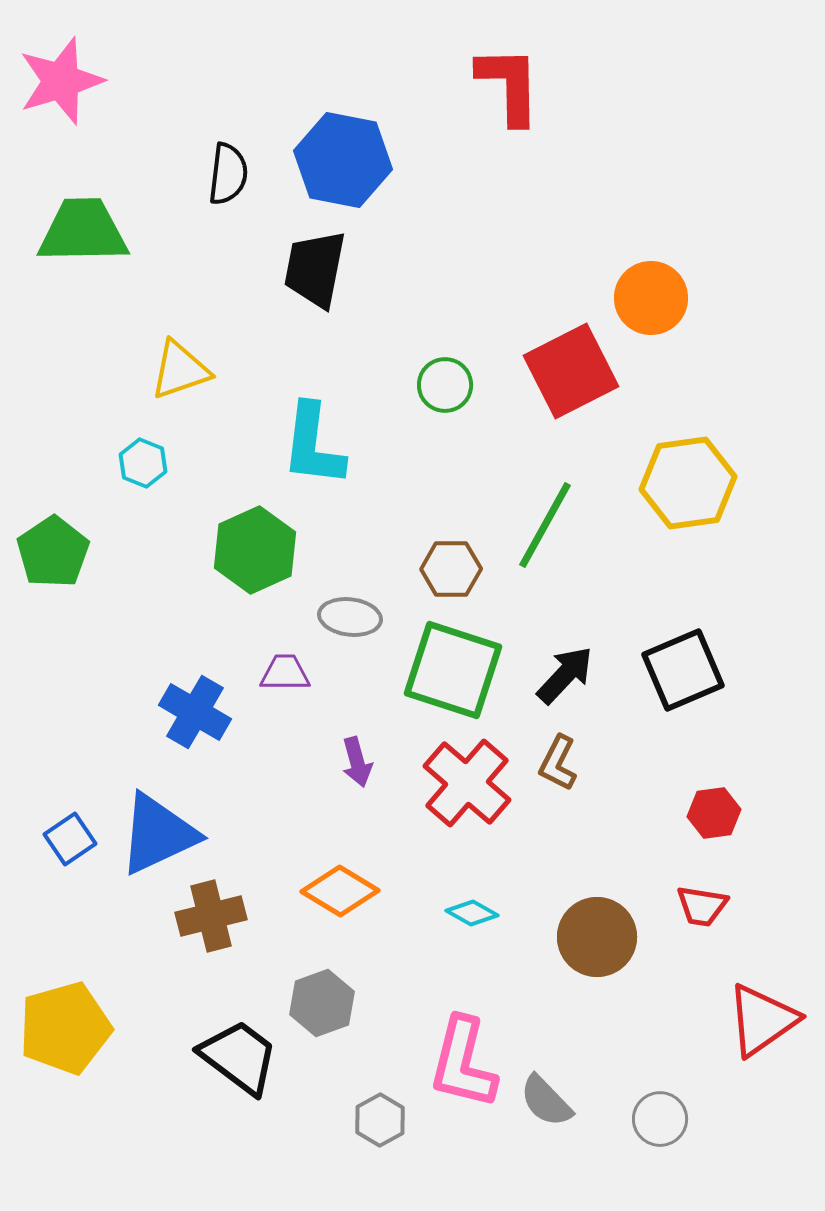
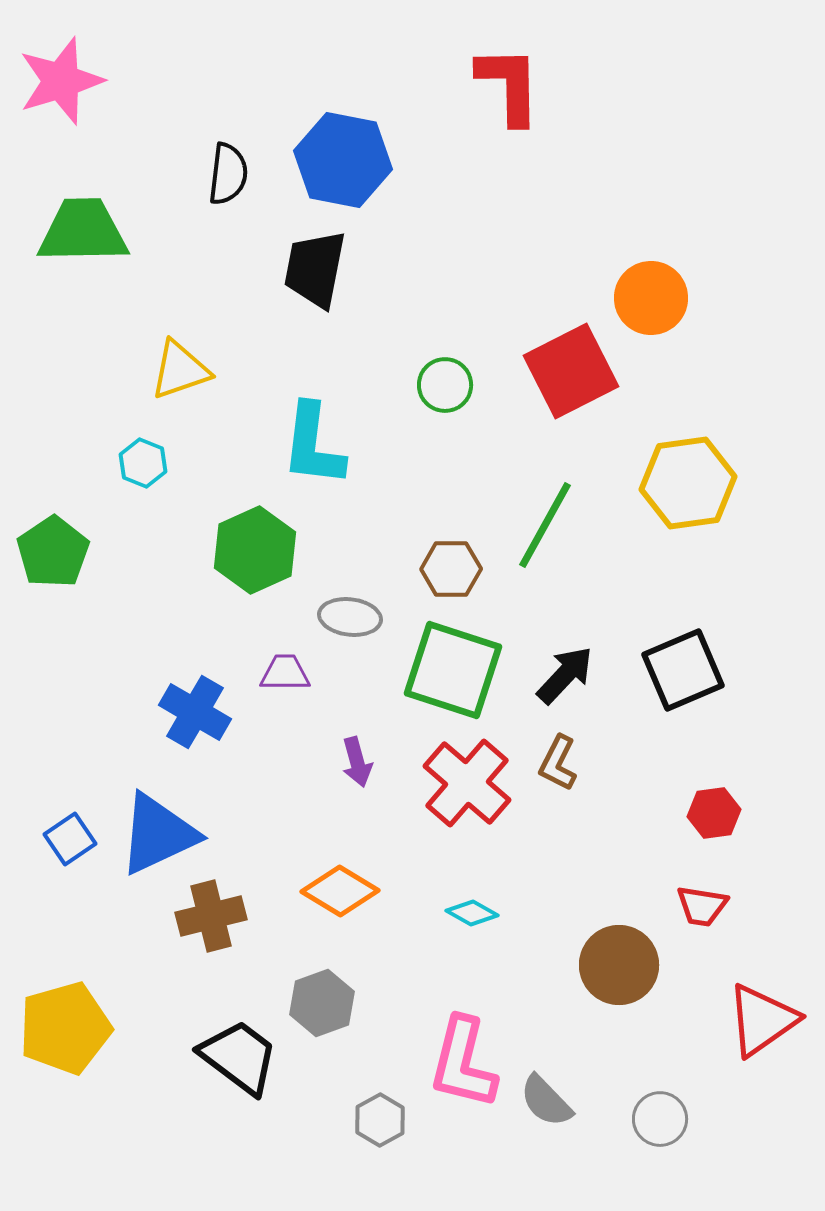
brown circle at (597, 937): moved 22 px right, 28 px down
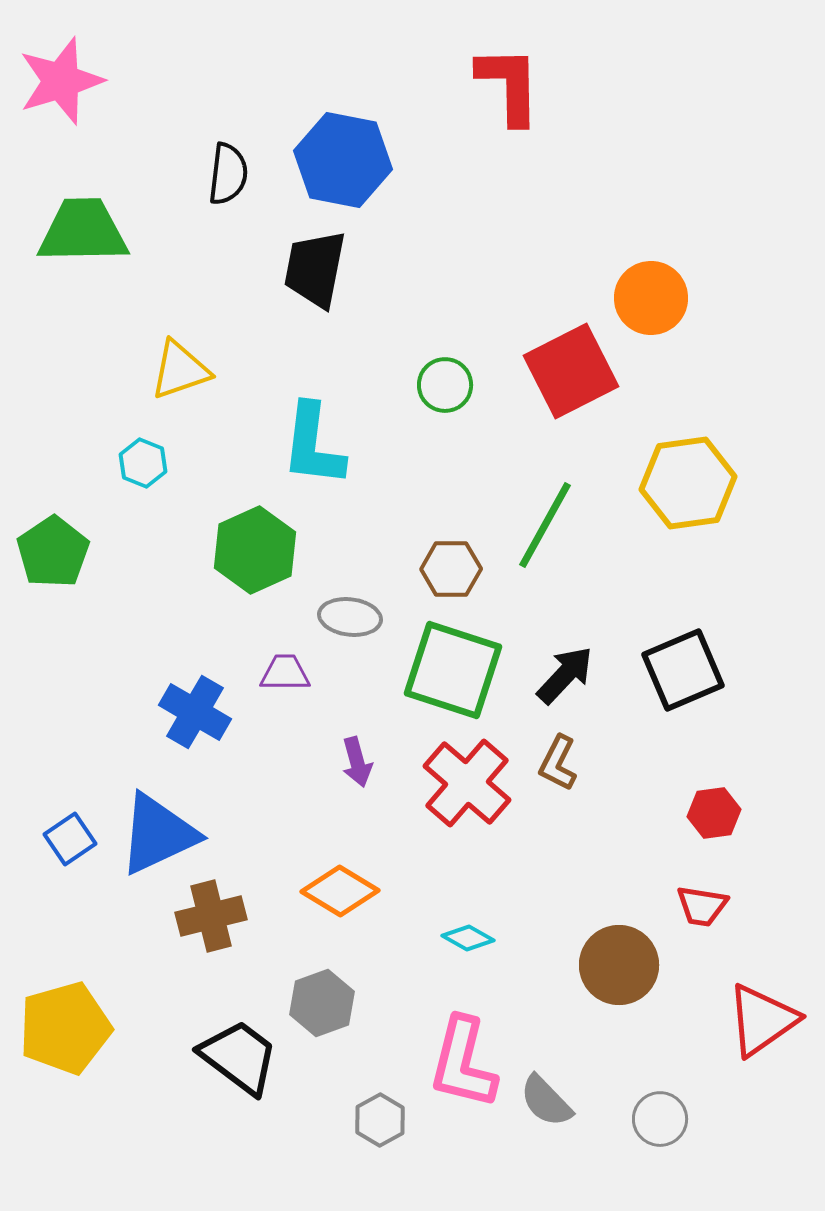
cyan diamond at (472, 913): moved 4 px left, 25 px down
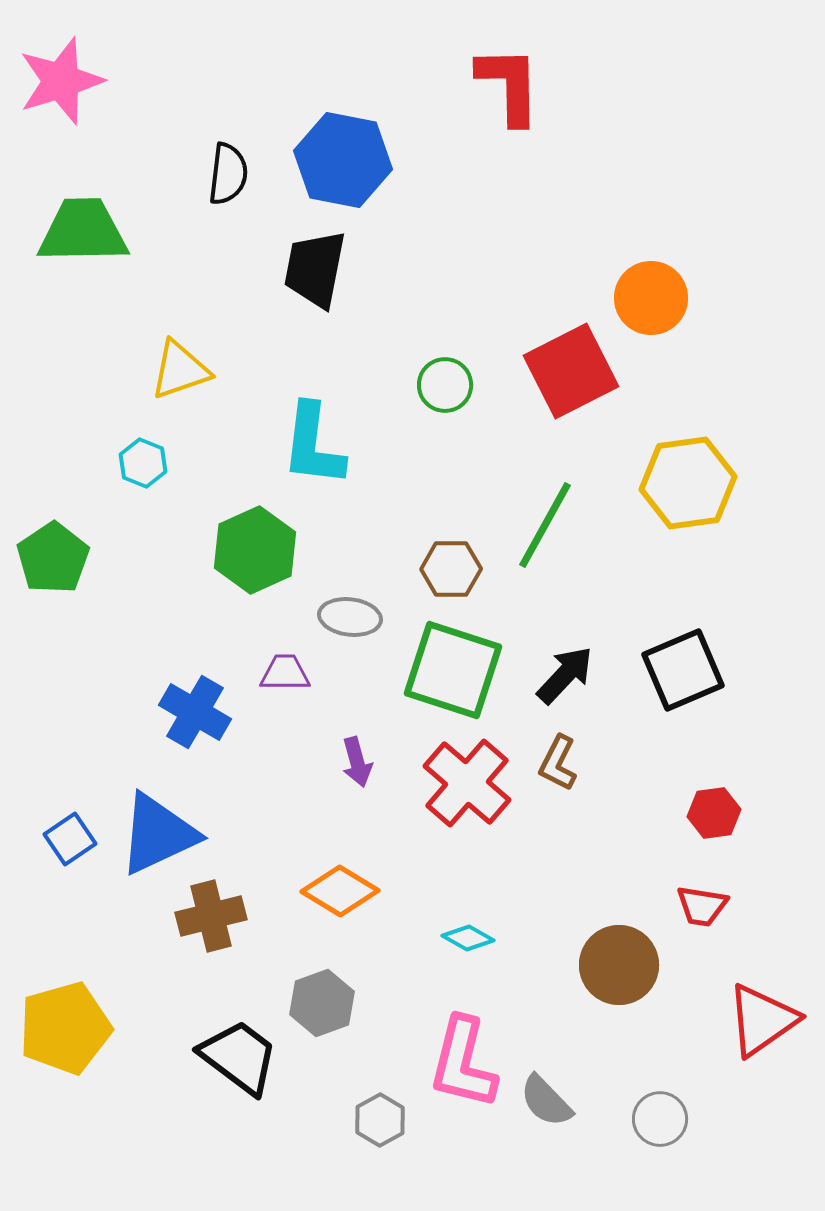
green pentagon at (53, 552): moved 6 px down
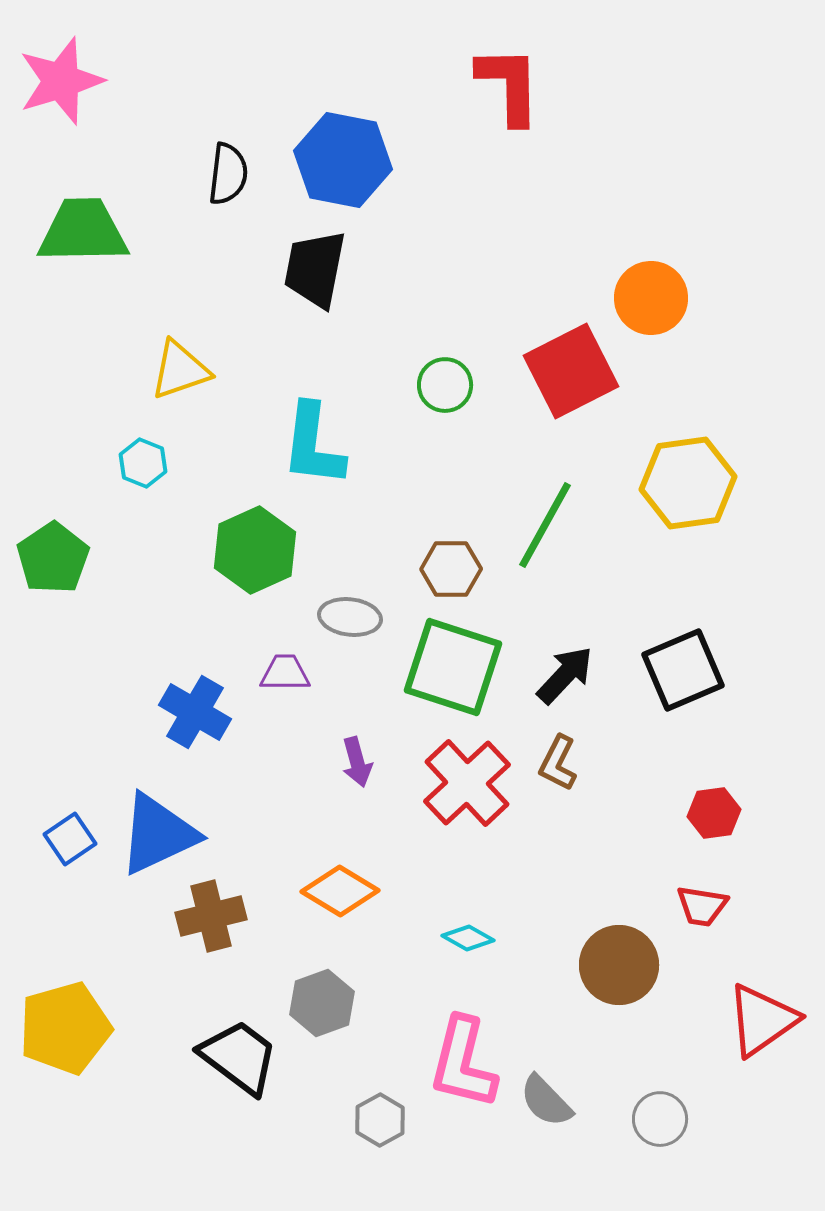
green square at (453, 670): moved 3 px up
red cross at (467, 783): rotated 6 degrees clockwise
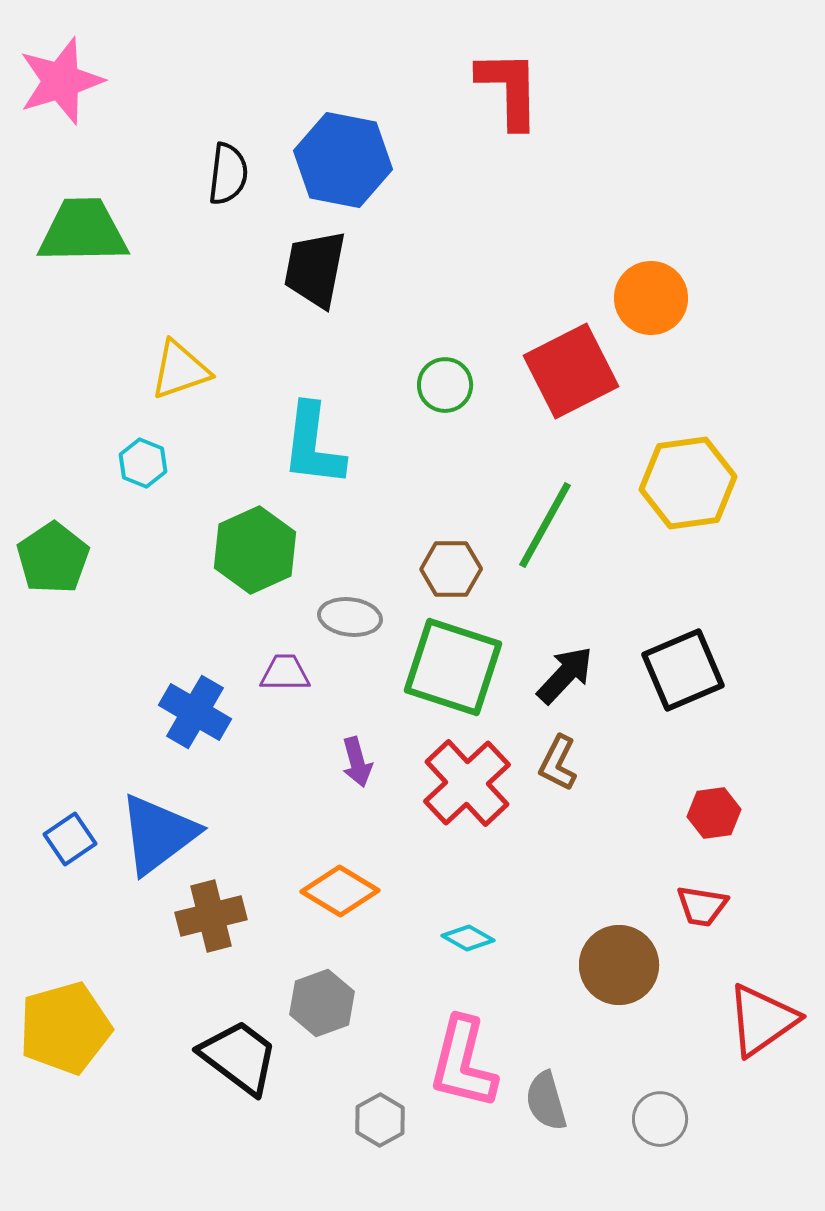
red L-shape at (509, 85): moved 4 px down
blue triangle at (158, 834): rotated 12 degrees counterclockwise
gray semicircle at (546, 1101): rotated 28 degrees clockwise
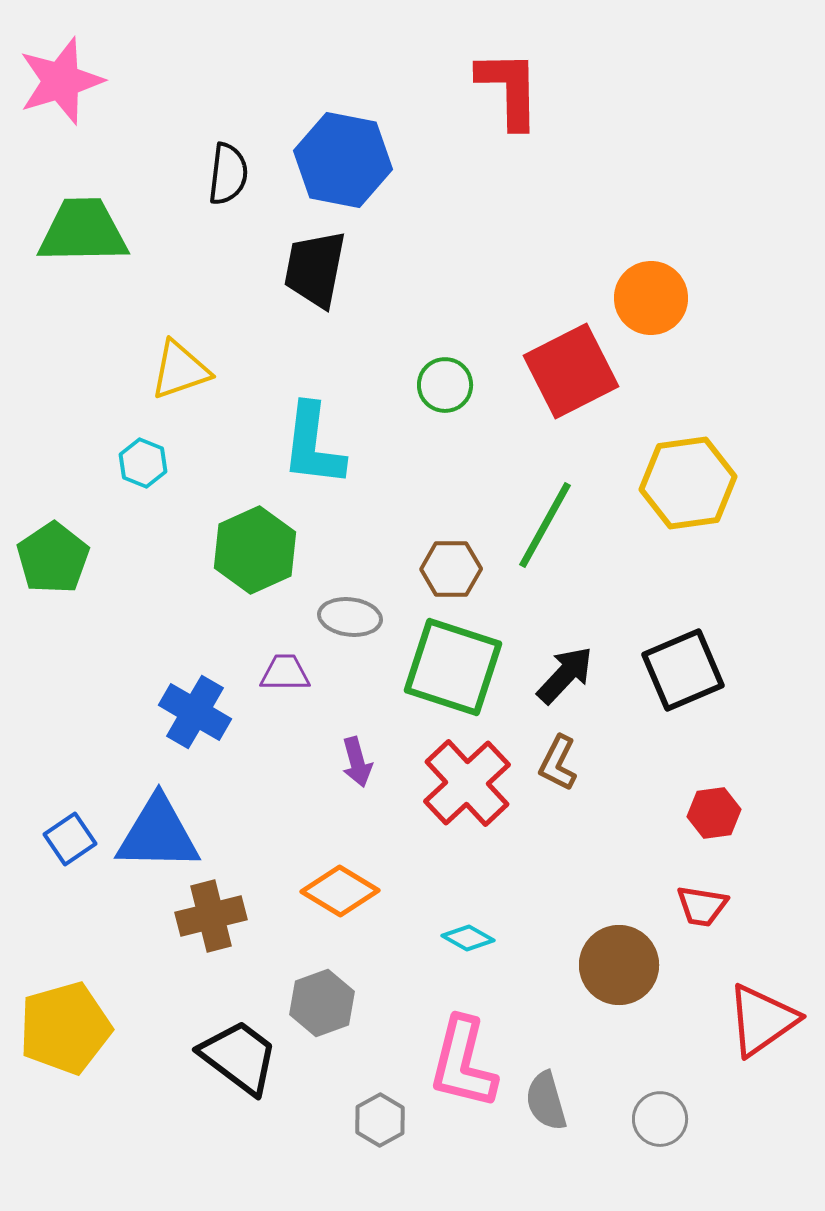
blue triangle at (158, 834): rotated 38 degrees clockwise
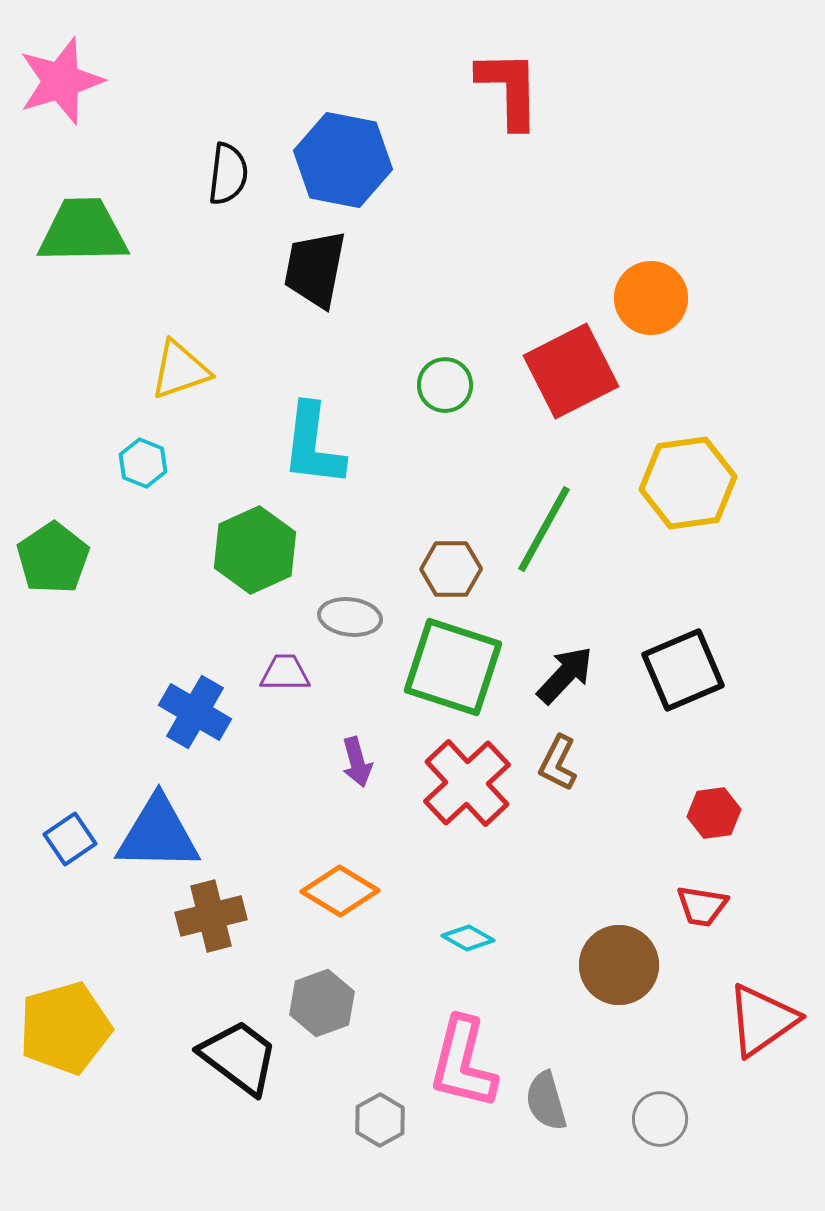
green line at (545, 525): moved 1 px left, 4 px down
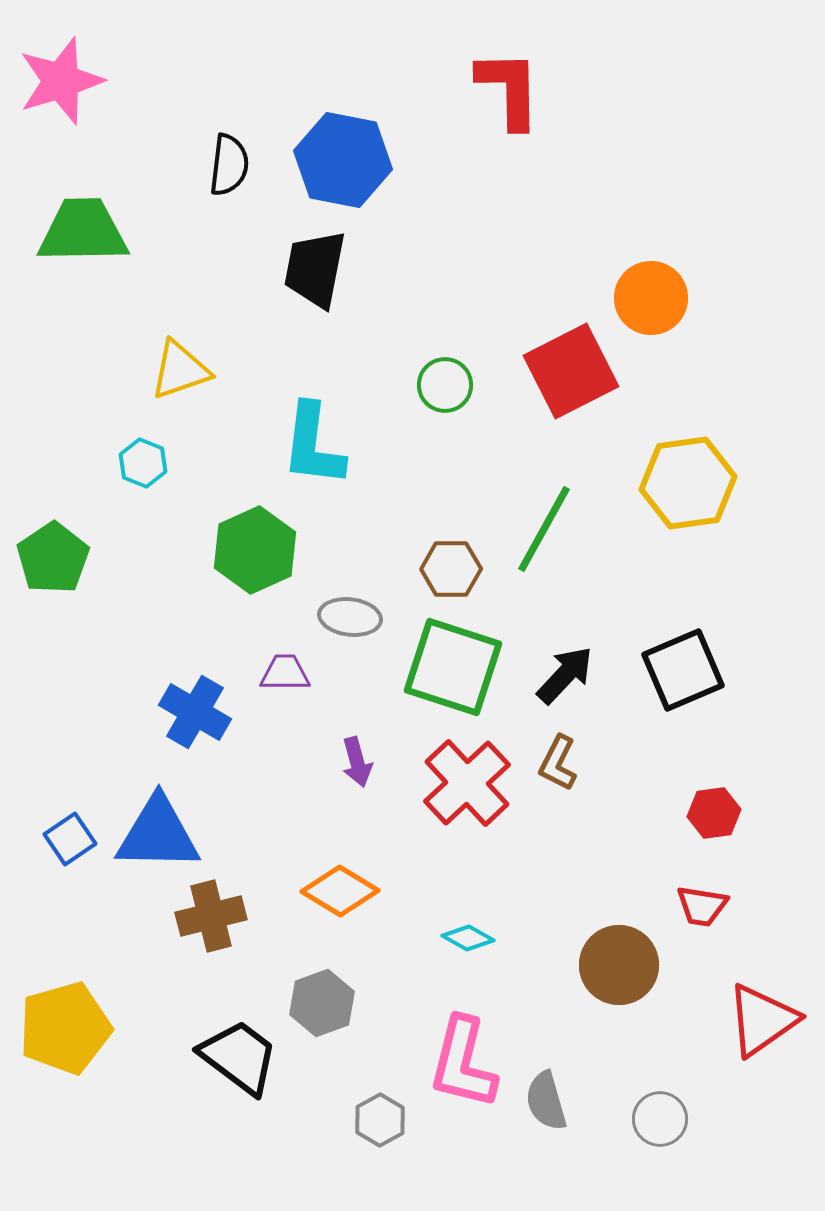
black semicircle at (228, 174): moved 1 px right, 9 px up
